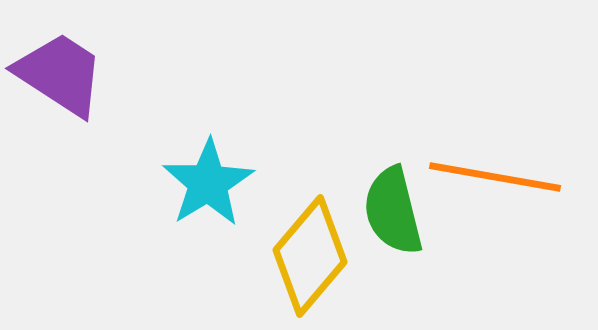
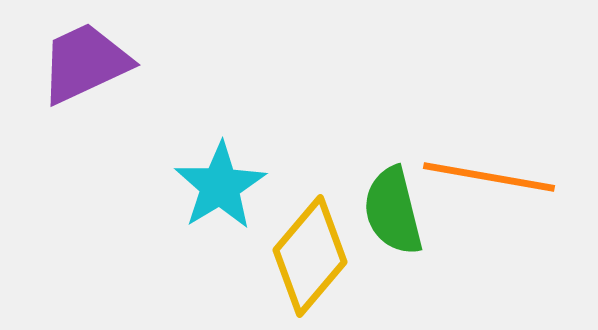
purple trapezoid: moved 25 px right, 11 px up; rotated 58 degrees counterclockwise
orange line: moved 6 px left
cyan star: moved 12 px right, 3 px down
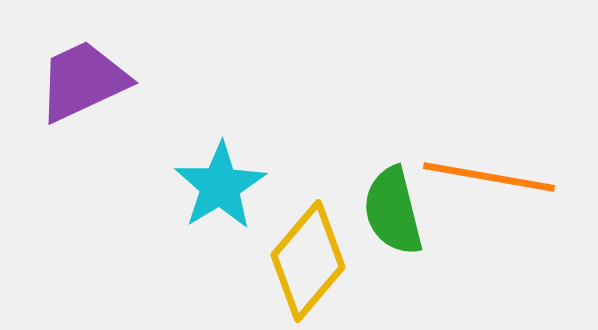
purple trapezoid: moved 2 px left, 18 px down
yellow diamond: moved 2 px left, 5 px down
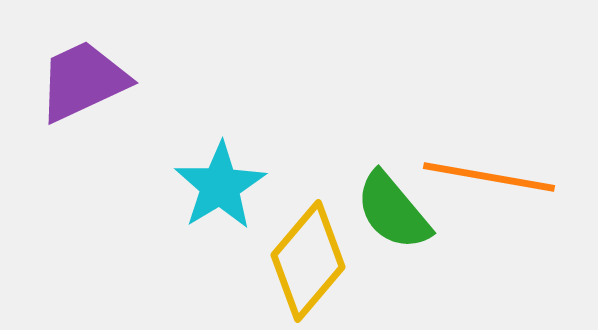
green semicircle: rotated 26 degrees counterclockwise
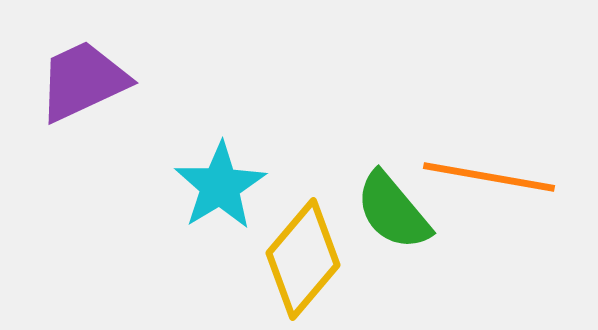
yellow diamond: moved 5 px left, 2 px up
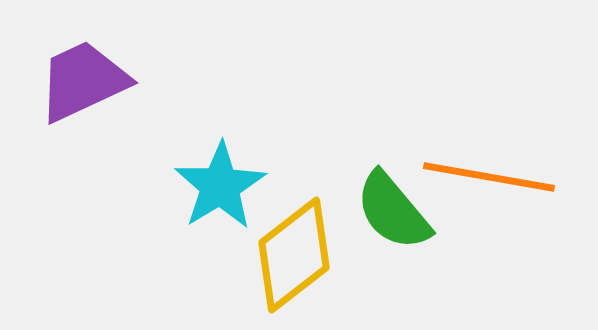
yellow diamond: moved 9 px left, 4 px up; rotated 12 degrees clockwise
